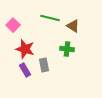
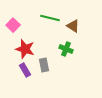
green cross: moved 1 px left; rotated 16 degrees clockwise
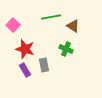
green line: moved 1 px right, 1 px up; rotated 24 degrees counterclockwise
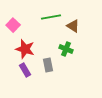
gray rectangle: moved 4 px right
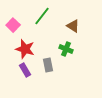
green line: moved 9 px left, 1 px up; rotated 42 degrees counterclockwise
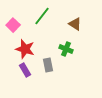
brown triangle: moved 2 px right, 2 px up
